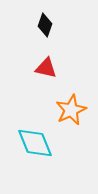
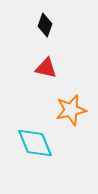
orange star: rotated 12 degrees clockwise
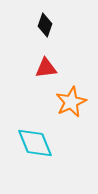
red triangle: rotated 20 degrees counterclockwise
orange star: moved 8 px up; rotated 12 degrees counterclockwise
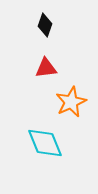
cyan diamond: moved 10 px right
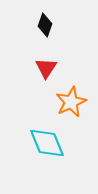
red triangle: rotated 50 degrees counterclockwise
cyan diamond: moved 2 px right
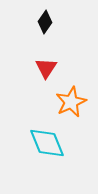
black diamond: moved 3 px up; rotated 15 degrees clockwise
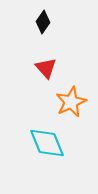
black diamond: moved 2 px left
red triangle: rotated 15 degrees counterclockwise
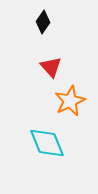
red triangle: moved 5 px right, 1 px up
orange star: moved 1 px left, 1 px up
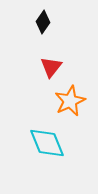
red triangle: rotated 20 degrees clockwise
